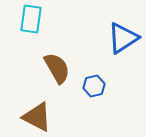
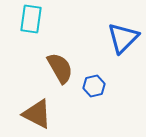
blue triangle: rotated 12 degrees counterclockwise
brown semicircle: moved 3 px right
brown triangle: moved 3 px up
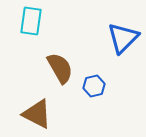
cyan rectangle: moved 2 px down
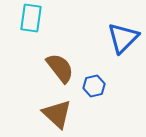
cyan rectangle: moved 3 px up
brown semicircle: rotated 8 degrees counterclockwise
brown triangle: moved 20 px right; rotated 16 degrees clockwise
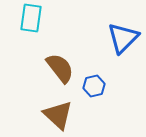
brown triangle: moved 1 px right, 1 px down
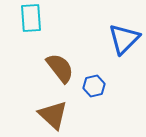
cyan rectangle: rotated 12 degrees counterclockwise
blue triangle: moved 1 px right, 1 px down
brown triangle: moved 5 px left
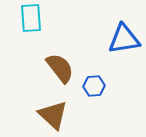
blue triangle: rotated 36 degrees clockwise
blue hexagon: rotated 10 degrees clockwise
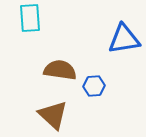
cyan rectangle: moved 1 px left
brown semicircle: moved 2 px down; rotated 44 degrees counterclockwise
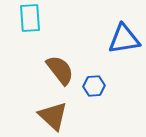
brown semicircle: rotated 44 degrees clockwise
brown triangle: moved 1 px down
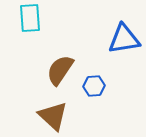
brown semicircle: rotated 108 degrees counterclockwise
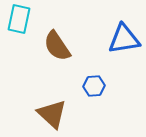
cyan rectangle: moved 11 px left, 1 px down; rotated 16 degrees clockwise
brown semicircle: moved 3 px left, 24 px up; rotated 68 degrees counterclockwise
brown triangle: moved 1 px left, 2 px up
